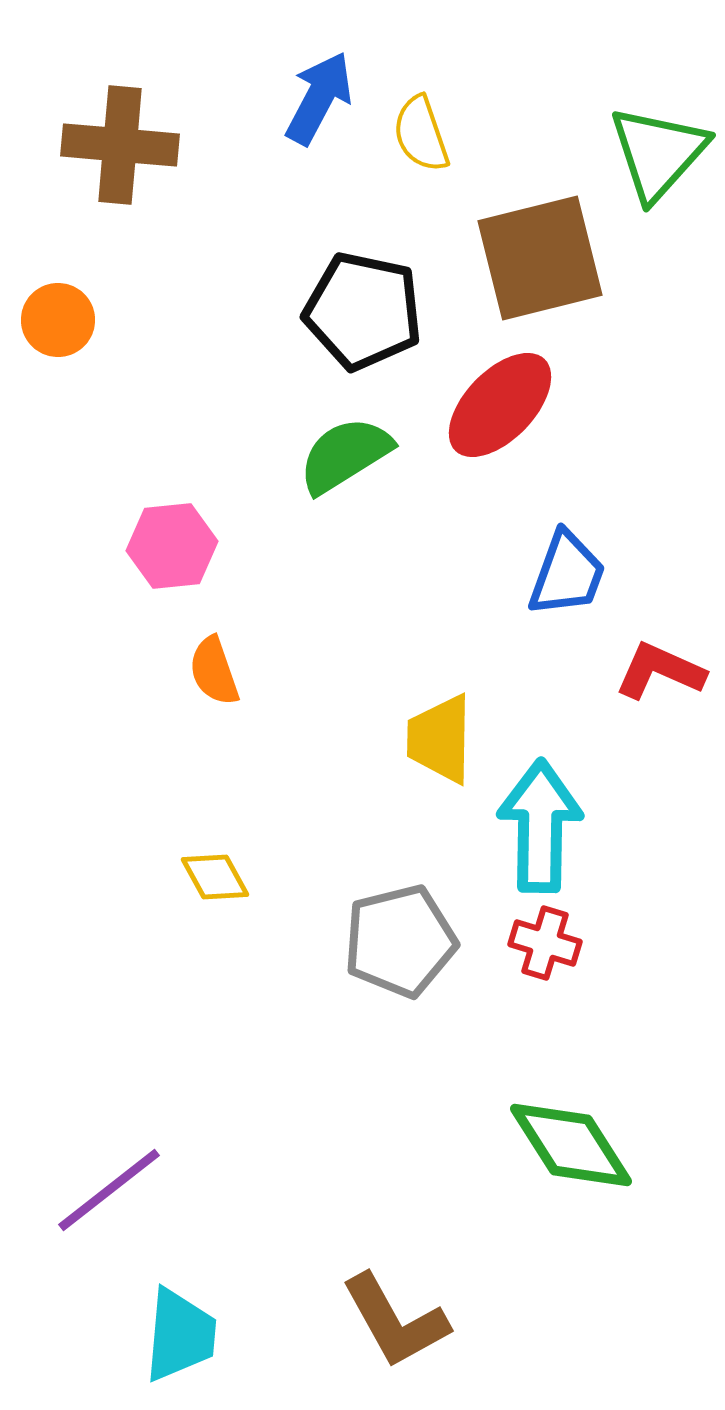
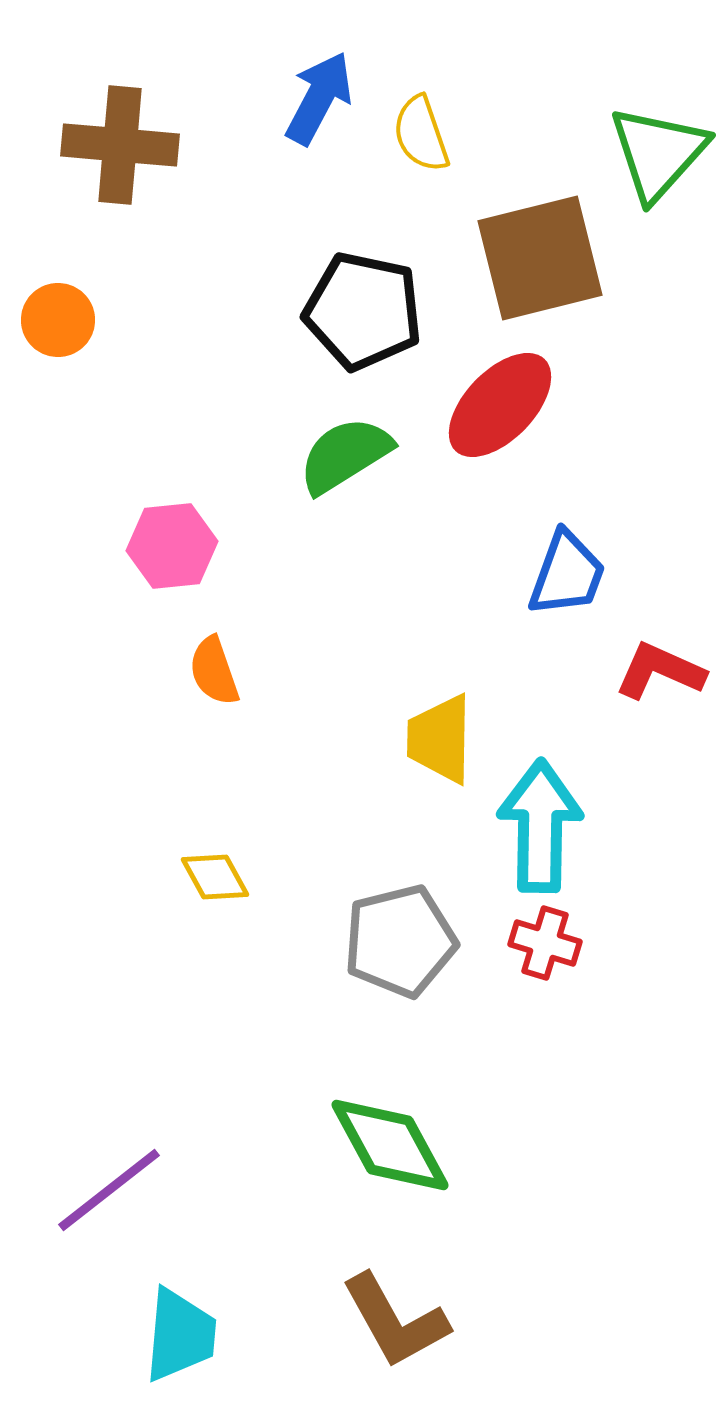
green diamond: moved 181 px left; rotated 4 degrees clockwise
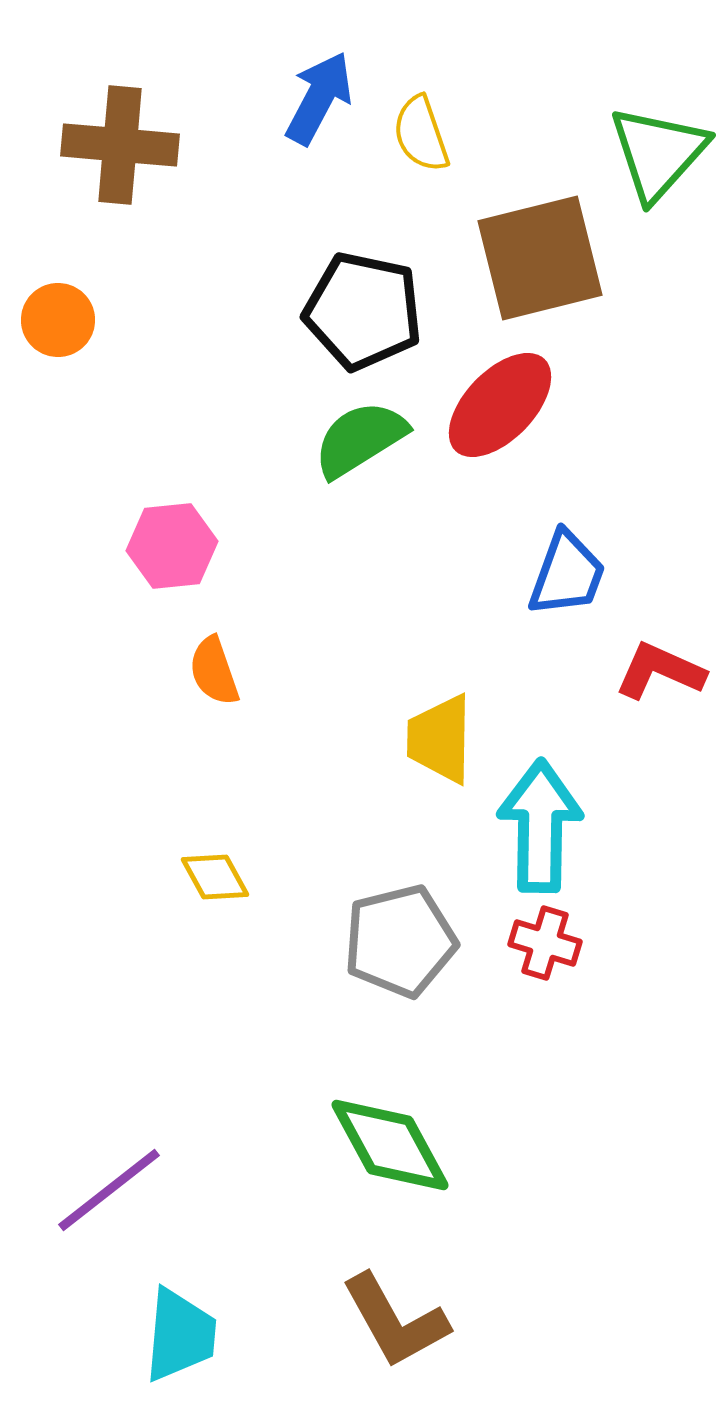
green semicircle: moved 15 px right, 16 px up
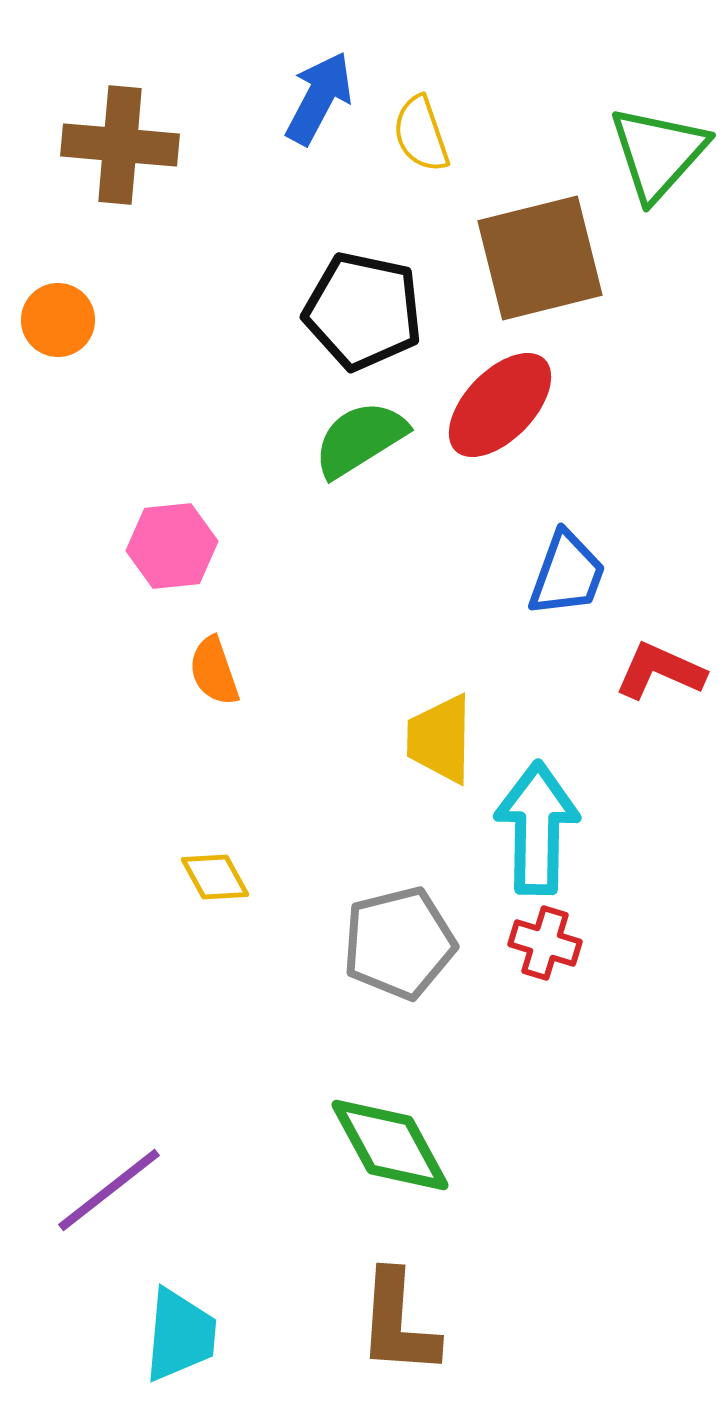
cyan arrow: moved 3 px left, 2 px down
gray pentagon: moved 1 px left, 2 px down
brown L-shape: moved 3 px right, 2 px down; rotated 33 degrees clockwise
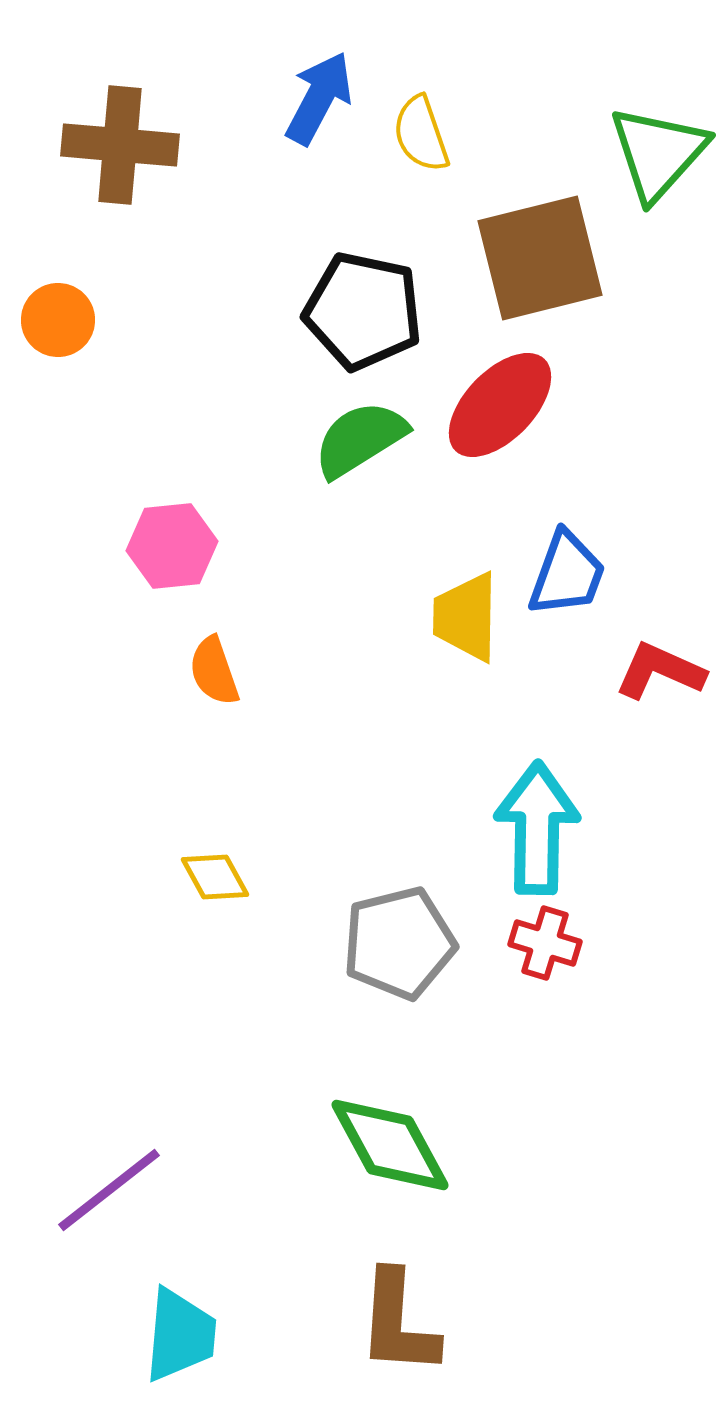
yellow trapezoid: moved 26 px right, 122 px up
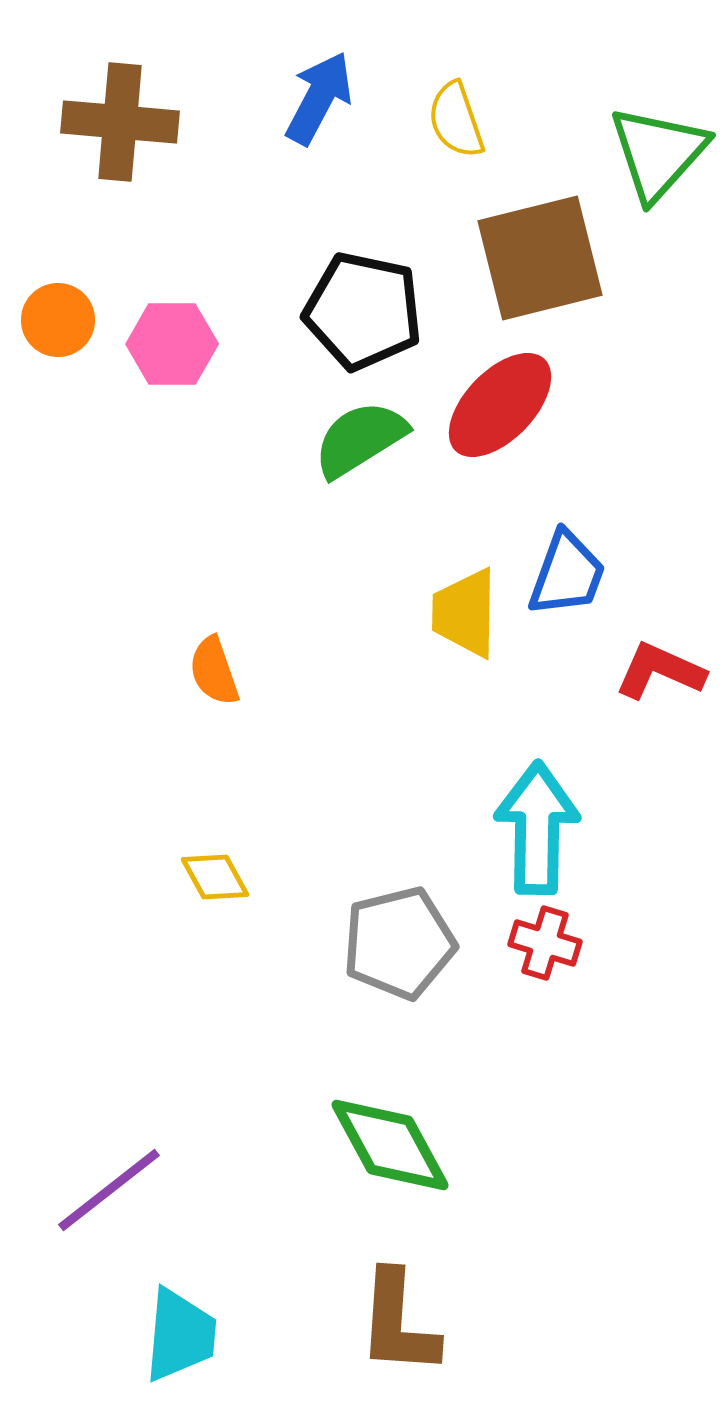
yellow semicircle: moved 35 px right, 14 px up
brown cross: moved 23 px up
pink hexagon: moved 202 px up; rotated 6 degrees clockwise
yellow trapezoid: moved 1 px left, 4 px up
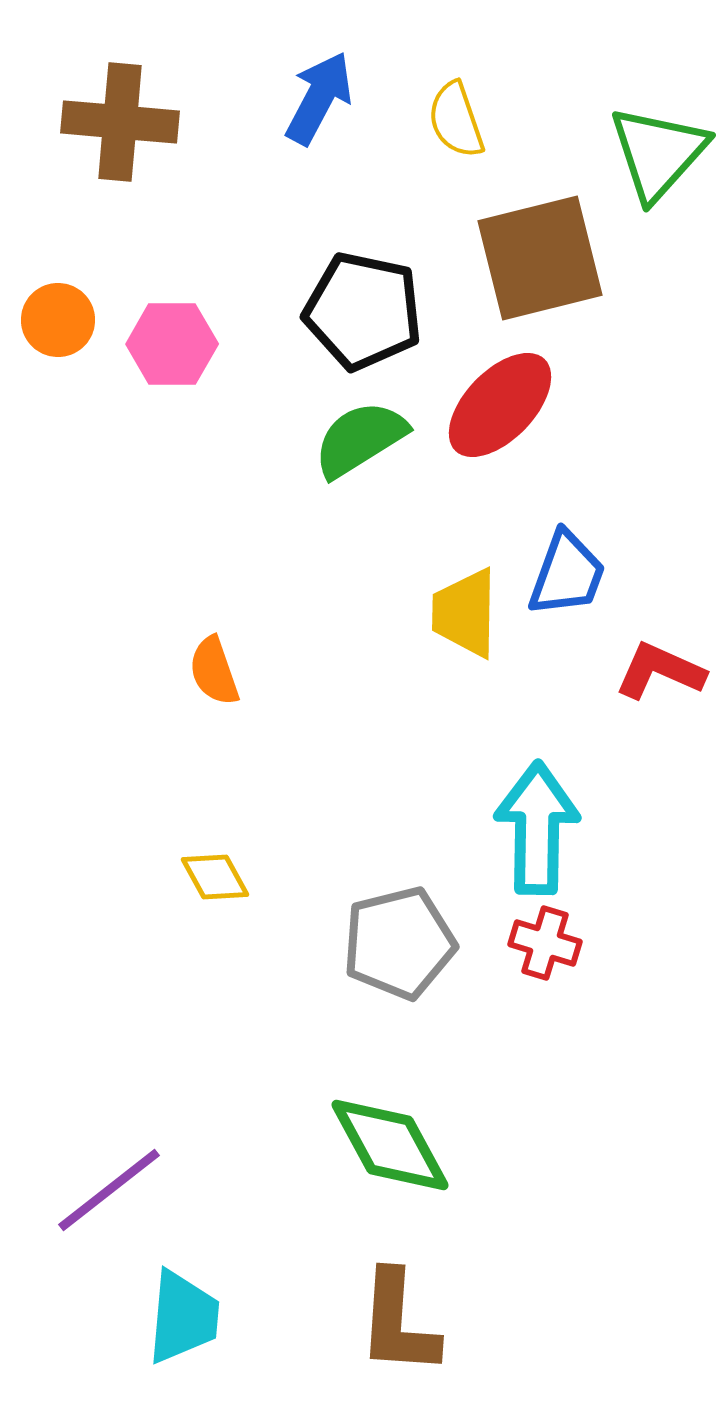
cyan trapezoid: moved 3 px right, 18 px up
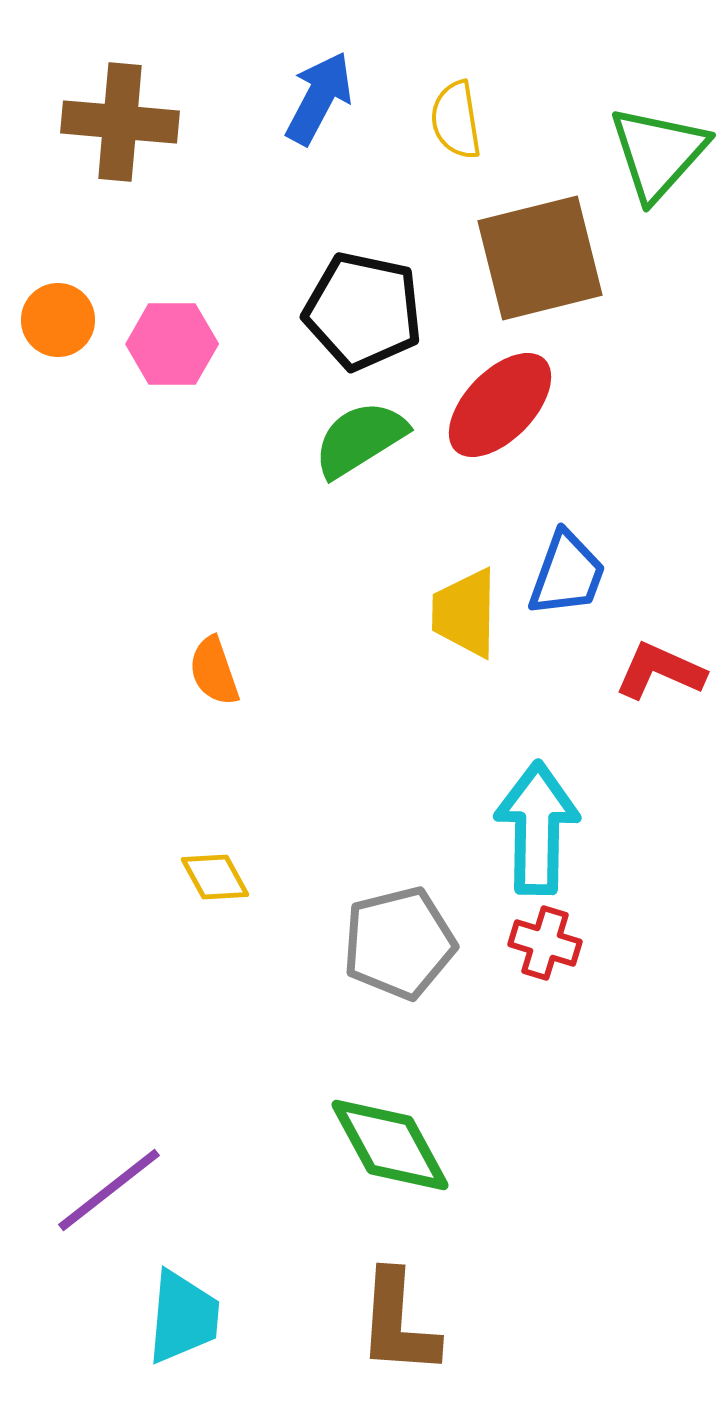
yellow semicircle: rotated 10 degrees clockwise
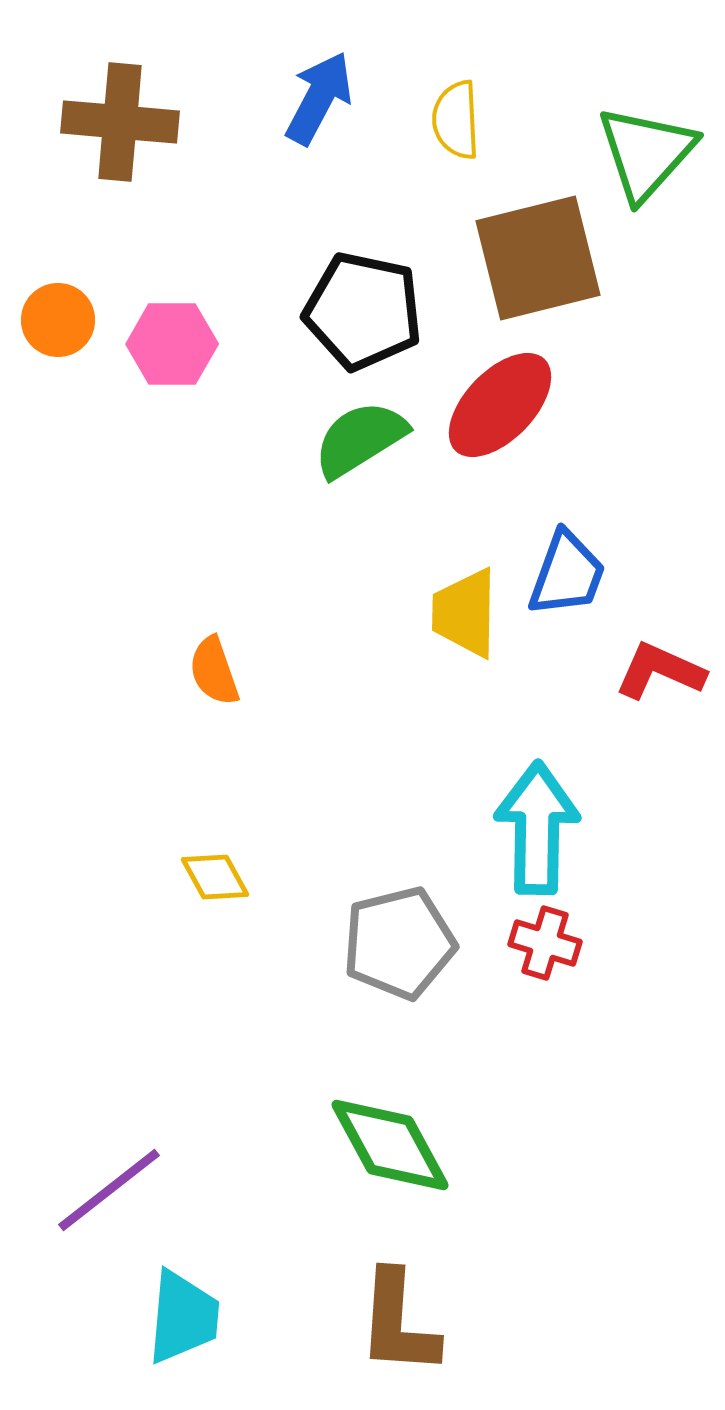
yellow semicircle: rotated 6 degrees clockwise
green triangle: moved 12 px left
brown square: moved 2 px left
